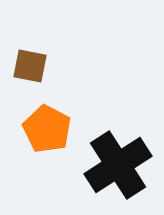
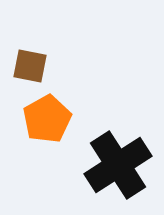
orange pentagon: moved 10 px up; rotated 15 degrees clockwise
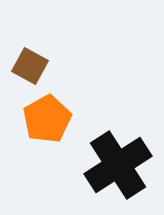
brown square: rotated 18 degrees clockwise
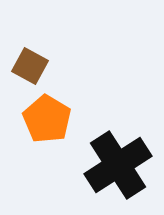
orange pentagon: rotated 12 degrees counterclockwise
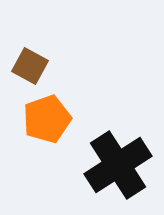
orange pentagon: rotated 21 degrees clockwise
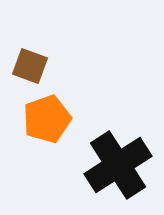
brown square: rotated 9 degrees counterclockwise
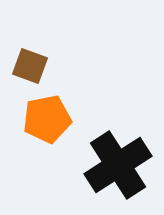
orange pentagon: rotated 9 degrees clockwise
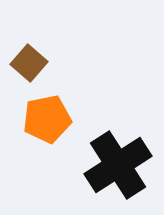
brown square: moved 1 px left, 3 px up; rotated 21 degrees clockwise
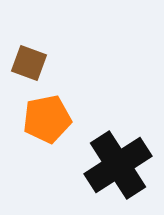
brown square: rotated 21 degrees counterclockwise
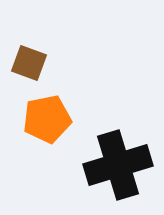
black cross: rotated 16 degrees clockwise
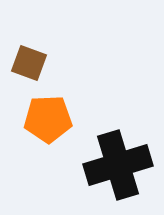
orange pentagon: moved 1 px right; rotated 9 degrees clockwise
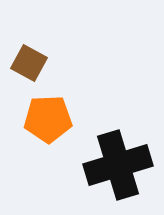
brown square: rotated 9 degrees clockwise
